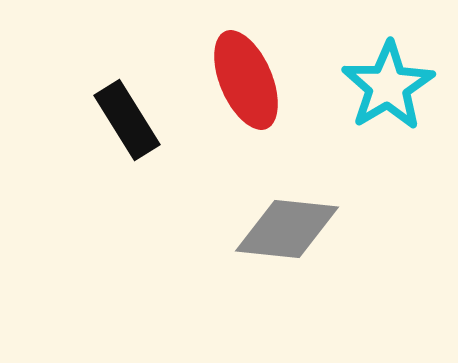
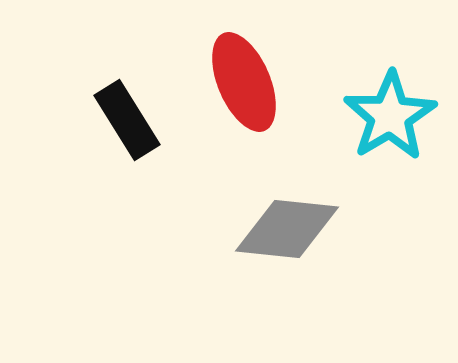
red ellipse: moved 2 px left, 2 px down
cyan star: moved 2 px right, 30 px down
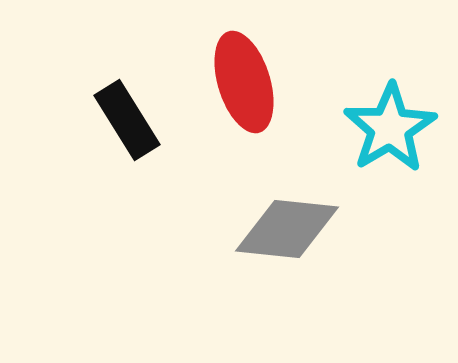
red ellipse: rotated 6 degrees clockwise
cyan star: moved 12 px down
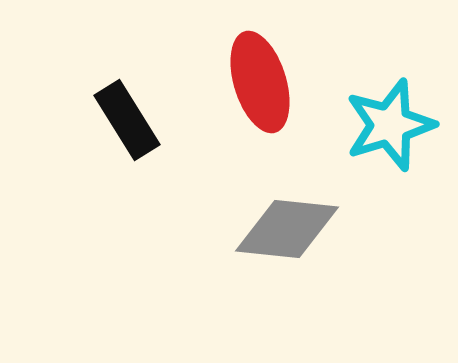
red ellipse: moved 16 px right
cyan star: moved 3 px up; rotated 14 degrees clockwise
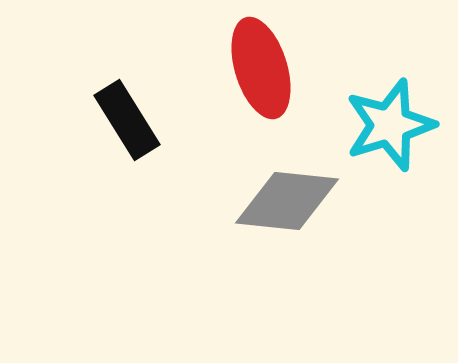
red ellipse: moved 1 px right, 14 px up
gray diamond: moved 28 px up
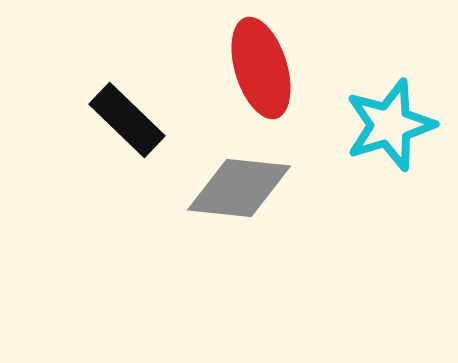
black rectangle: rotated 14 degrees counterclockwise
gray diamond: moved 48 px left, 13 px up
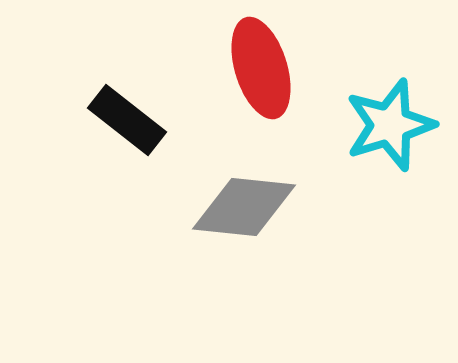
black rectangle: rotated 6 degrees counterclockwise
gray diamond: moved 5 px right, 19 px down
